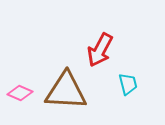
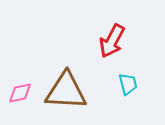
red arrow: moved 12 px right, 9 px up
pink diamond: rotated 35 degrees counterclockwise
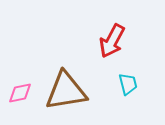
brown triangle: rotated 12 degrees counterclockwise
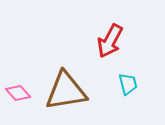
red arrow: moved 2 px left
pink diamond: moved 2 px left; rotated 60 degrees clockwise
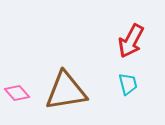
red arrow: moved 21 px right
pink diamond: moved 1 px left
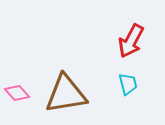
brown triangle: moved 3 px down
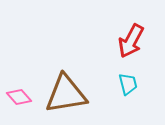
pink diamond: moved 2 px right, 4 px down
